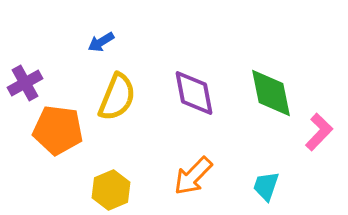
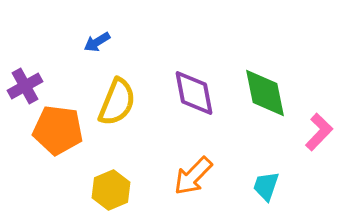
blue arrow: moved 4 px left
purple cross: moved 3 px down
green diamond: moved 6 px left
yellow semicircle: moved 5 px down
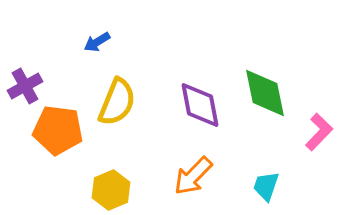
purple diamond: moved 6 px right, 12 px down
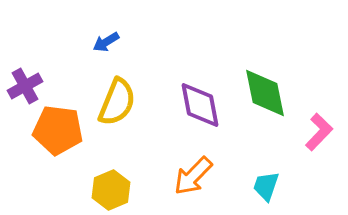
blue arrow: moved 9 px right
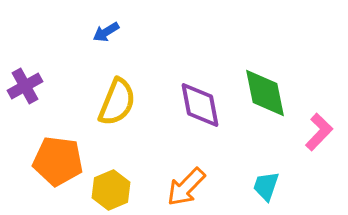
blue arrow: moved 10 px up
orange pentagon: moved 31 px down
orange arrow: moved 7 px left, 11 px down
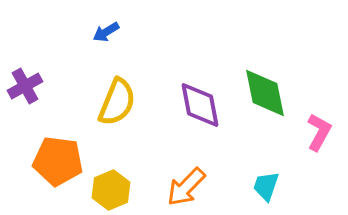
pink L-shape: rotated 15 degrees counterclockwise
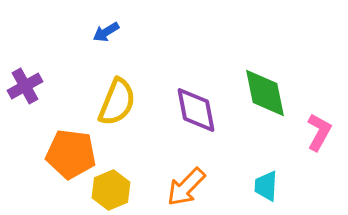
purple diamond: moved 4 px left, 5 px down
orange pentagon: moved 13 px right, 7 px up
cyan trapezoid: rotated 16 degrees counterclockwise
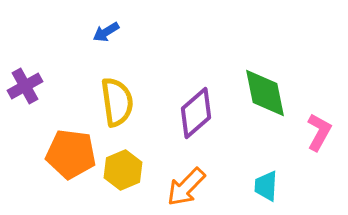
yellow semicircle: rotated 30 degrees counterclockwise
purple diamond: moved 3 px down; rotated 60 degrees clockwise
yellow hexagon: moved 12 px right, 20 px up
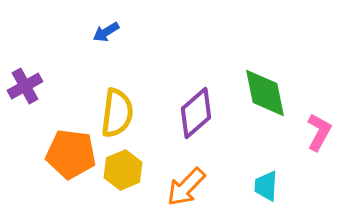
yellow semicircle: moved 11 px down; rotated 15 degrees clockwise
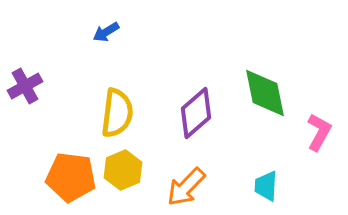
orange pentagon: moved 23 px down
